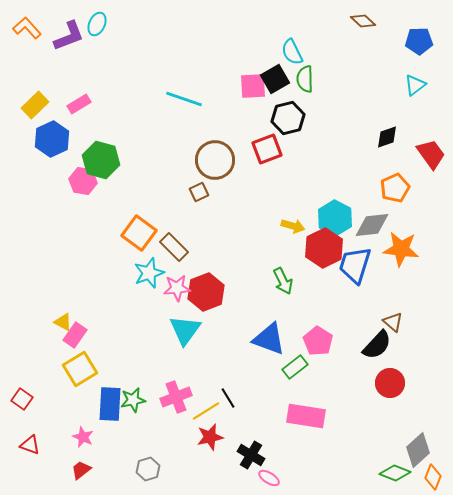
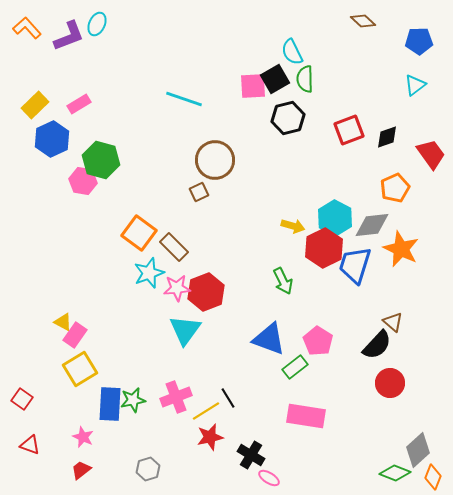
red square at (267, 149): moved 82 px right, 19 px up
orange star at (401, 249): rotated 18 degrees clockwise
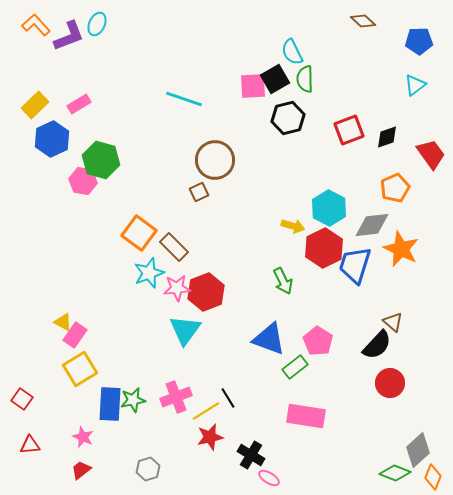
orange L-shape at (27, 28): moved 9 px right, 3 px up
cyan hexagon at (335, 218): moved 6 px left, 10 px up
red triangle at (30, 445): rotated 25 degrees counterclockwise
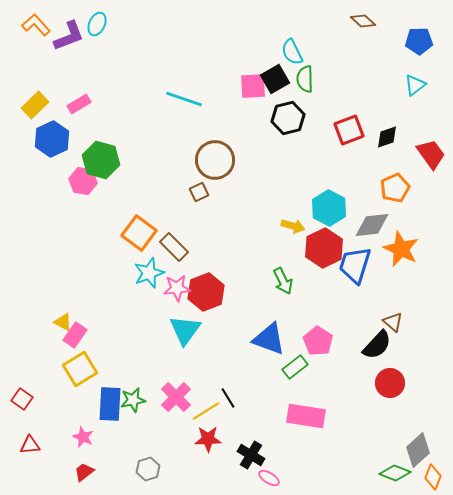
pink cross at (176, 397): rotated 24 degrees counterclockwise
red star at (210, 437): moved 2 px left, 2 px down; rotated 12 degrees clockwise
red trapezoid at (81, 470): moved 3 px right, 2 px down
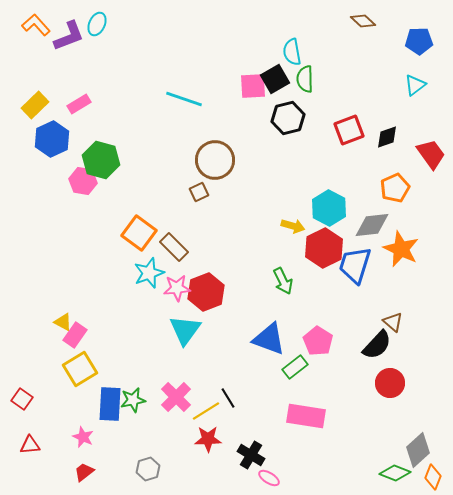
cyan semicircle at (292, 52): rotated 16 degrees clockwise
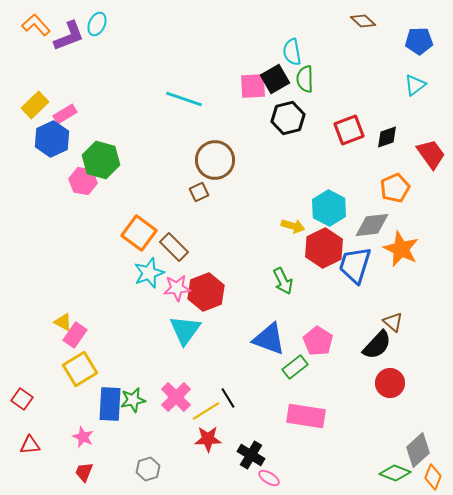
pink rectangle at (79, 104): moved 14 px left, 10 px down
red trapezoid at (84, 472): rotated 30 degrees counterclockwise
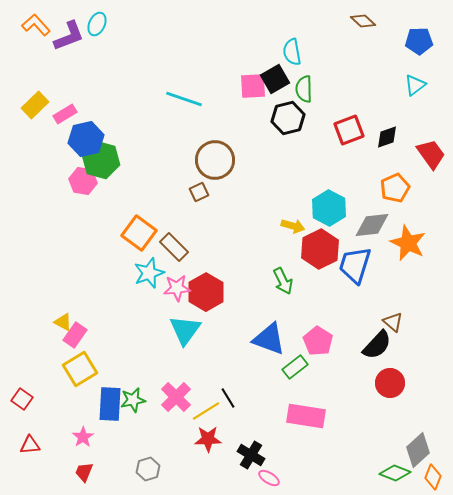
green semicircle at (305, 79): moved 1 px left, 10 px down
blue hexagon at (52, 139): moved 34 px right; rotated 12 degrees clockwise
red hexagon at (324, 248): moved 4 px left, 1 px down
orange star at (401, 249): moved 7 px right, 6 px up
red hexagon at (206, 292): rotated 9 degrees counterclockwise
pink star at (83, 437): rotated 15 degrees clockwise
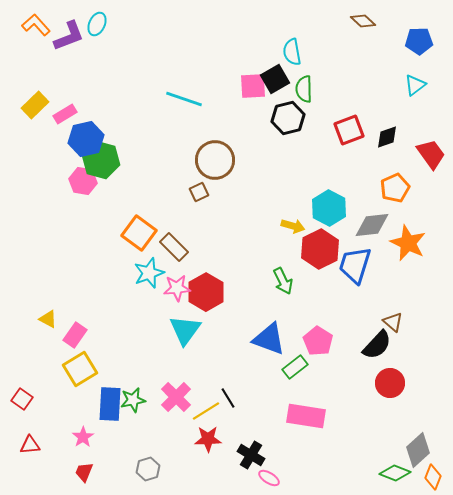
yellow triangle at (63, 322): moved 15 px left, 3 px up
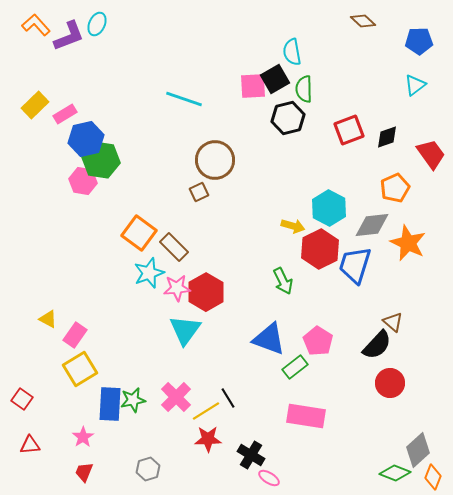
green hexagon at (101, 160): rotated 6 degrees counterclockwise
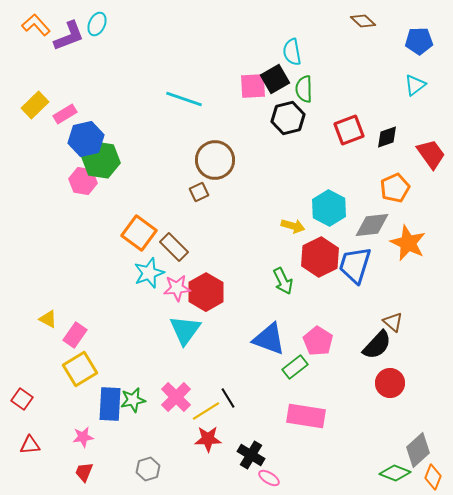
red hexagon at (320, 249): moved 8 px down
pink star at (83, 437): rotated 25 degrees clockwise
